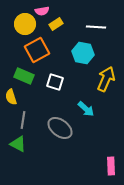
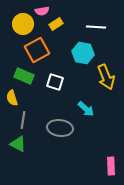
yellow circle: moved 2 px left
yellow arrow: moved 2 px up; rotated 135 degrees clockwise
yellow semicircle: moved 1 px right, 1 px down
gray ellipse: rotated 30 degrees counterclockwise
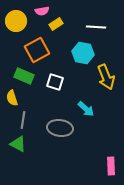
yellow circle: moved 7 px left, 3 px up
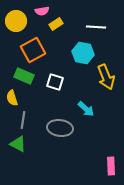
orange square: moved 4 px left
